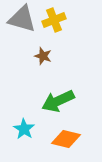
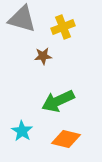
yellow cross: moved 9 px right, 7 px down
brown star: rotated 24 degrees counterclockwise
cyan star: moved 2 px left, 2 px down
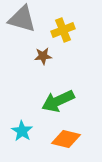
yellow cross: moved 3 px down
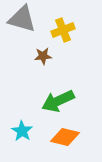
orange diamond: moved 1 px left, 2 px up
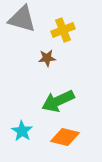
brown star: moved 4 px right, 2 px down
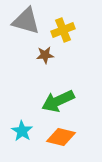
gray triangle: moved 4 px right, 2 px down
brown star: moved 2 px left, 3 px up
orange diamond: moved 4 px left
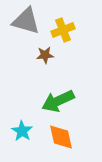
orange diamond: rotated 64 degrees clockwise
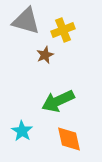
brown star: rotated 18 degrees counterclockwise
orange diamond: moved 8 px right, 2 px down
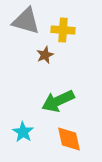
yellow cross: rotated 25 degrees clockwise
cyan star: moved 1 px right, 1 px down
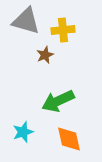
yellow cross: rotated 10 degrees counterclockwise
cyan star: rotated 20 degrees clockwise
